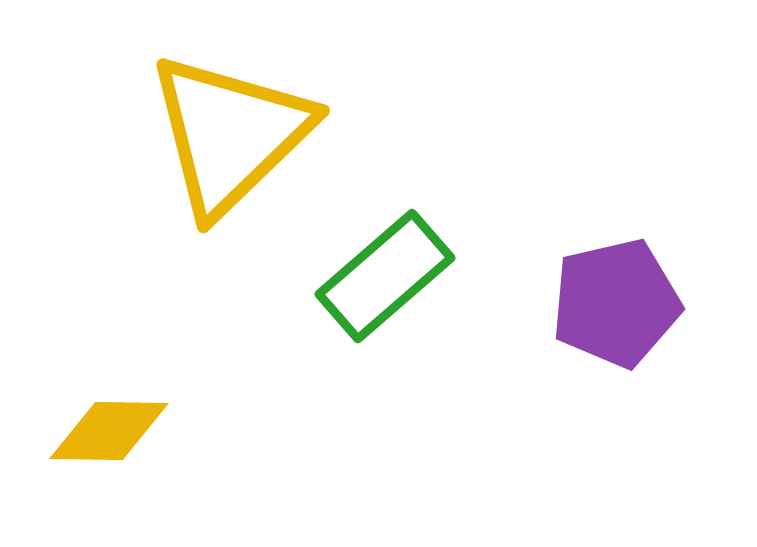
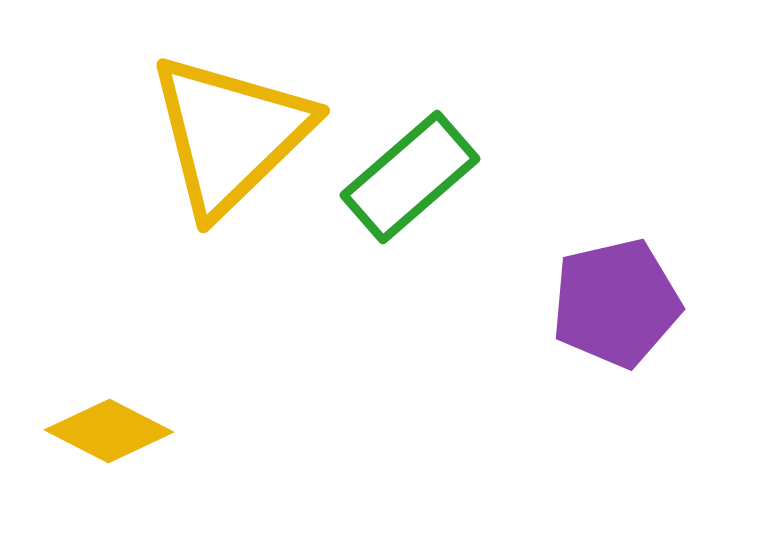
green rectangle: moved 25 px right, 99 px up
yellow diamond: rotated 26 degrees clockwise
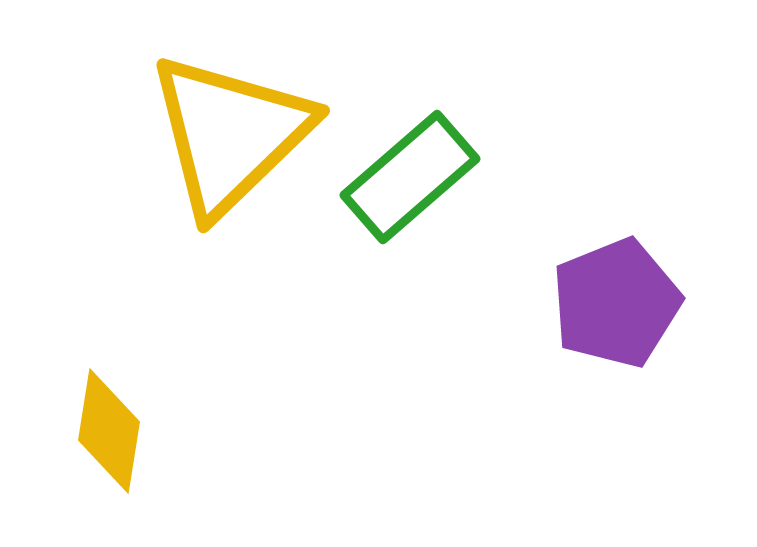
purple pentagon: rotated 9 degrees counterclockwise
yellow diamond: rotated 72 degrees clockwise
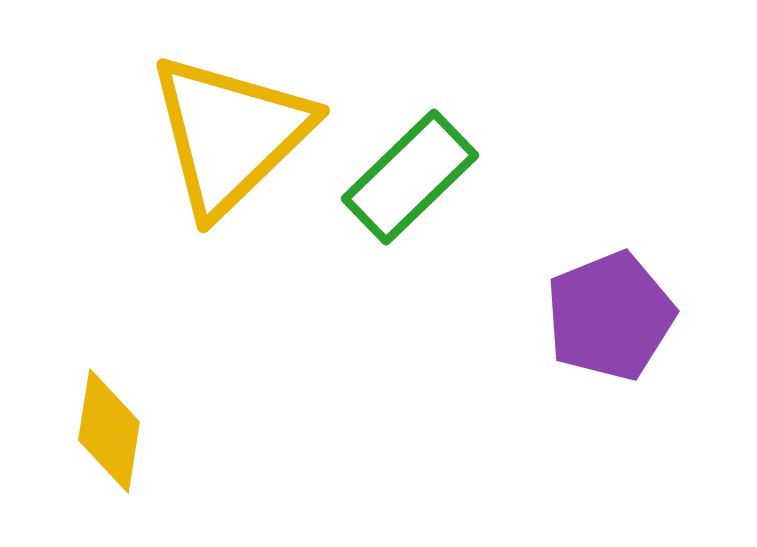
green rectangle: rotated 3 degrees counterclockwise
purple pentagon: moved 6 px left, 13 px down
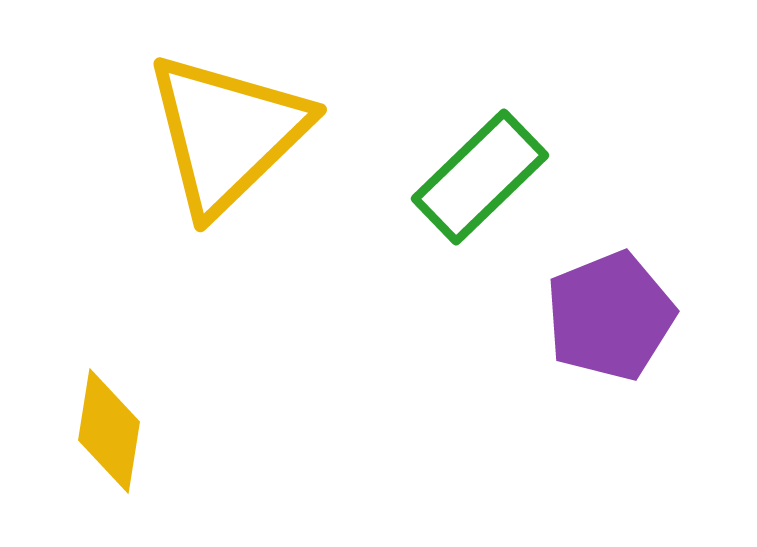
yellow triangle: moved 3 px left, 1 px up
green rectangle: moved 70 px right
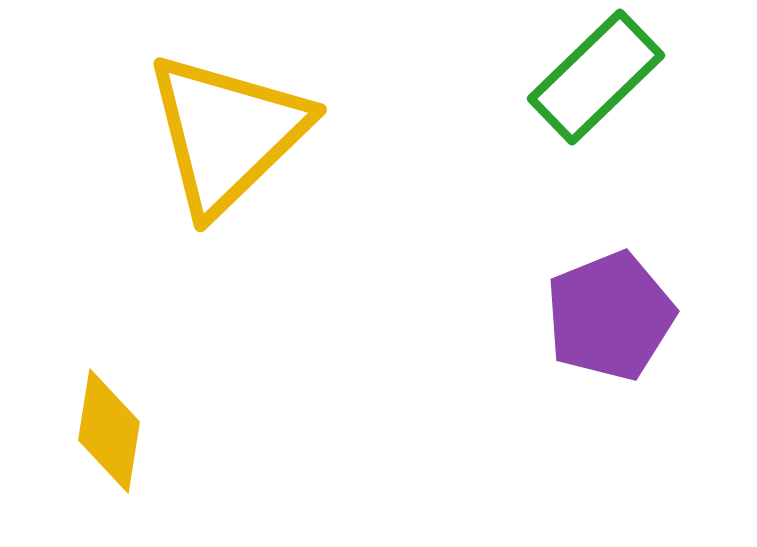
green rectangle: moved 116 px right, 100 px up
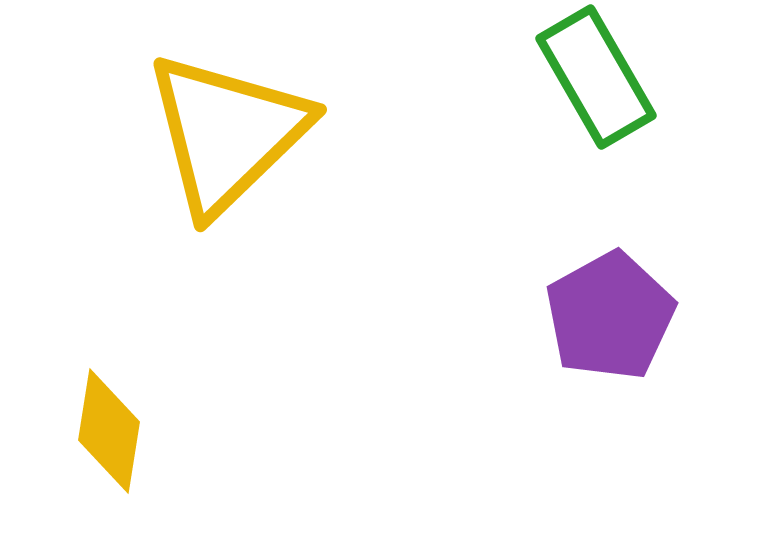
green rectangle: rotated 76 degrees counterclockwise
purple pentagon: rotated 7 degrees counterclockwise
